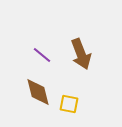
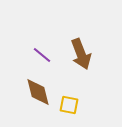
yellow square: moved 1 px down
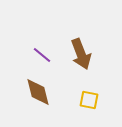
yellow square: moved 20 px right, 5 px up
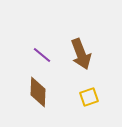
brown diamond: rotated 16 degrees clockwise
yellow square: moved 3 px up; rotated 30 degrees counterclockwise
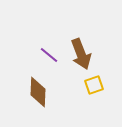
purple line: moved 7 px right
yellow square: moved 5 px right, 12 px up
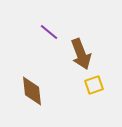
purple line: moved 23 px up
brown diamond: moved 6 px left, 1 px up; rotated 8 degrees counterclockwise
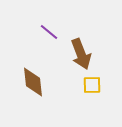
yellow square: moved 2 px left; rotated 18 degrees clockwise
brown diamond: moved 1 px right, 9 px up
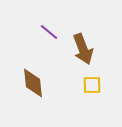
brown arrow: moved 2 px right, 5 px up
brown diamond: moved 1 px down
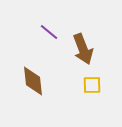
brown diamond: moved 2 px up
